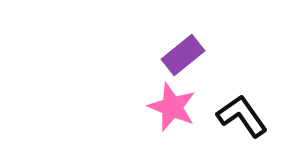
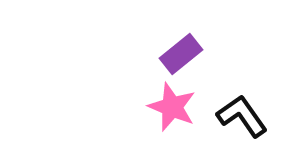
purple rectangle: moved 2 px left, 1 px up
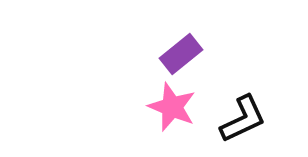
black L-shape: moved 1 px right, 3 px down; rotated 100 degrees clockwise
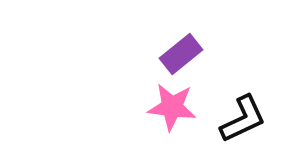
pink star: rotated 15 degrees counterclockwise
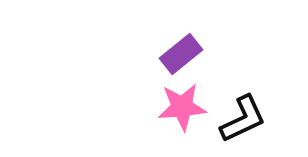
pink star: moved 10 px right; rotated 12 degrees counterclockwise
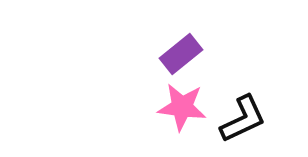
pink star: rotated 12 degrees clockwise
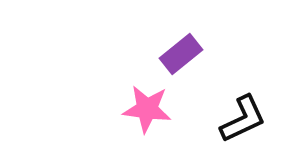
pink star: moved 35 px left, 2 px down
